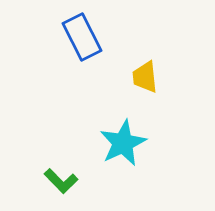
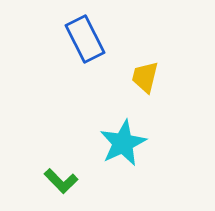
blue rectangle: moved 3 px right, 2 px down
yellow trapezoid: rotated 20 degrees clockwise
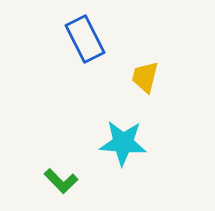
cyan star: rotated 30 degrees clockwise
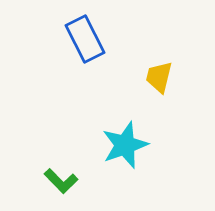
yellow trapezoid: moved 14 px right
cyan star: moved 2 px right, 2 px down; rotated 24 degrees counterclockwise
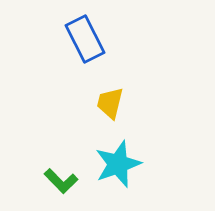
yellow trapezoid: moved 49 px left, 26 px down
cyan star: moved 7 px left, 19 px down
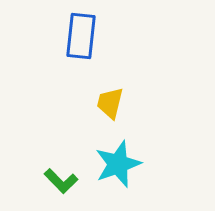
blue rectangle: moved 4 px left, 3 px up; rotated 33 degrees clockwise
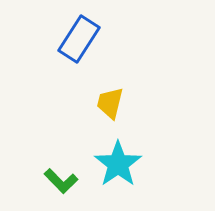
blue rectangle: moved 2 px left, 3 px down; rotated 27 degrees clockwise
cyan star: rotated 15 degrees counterclockwise
